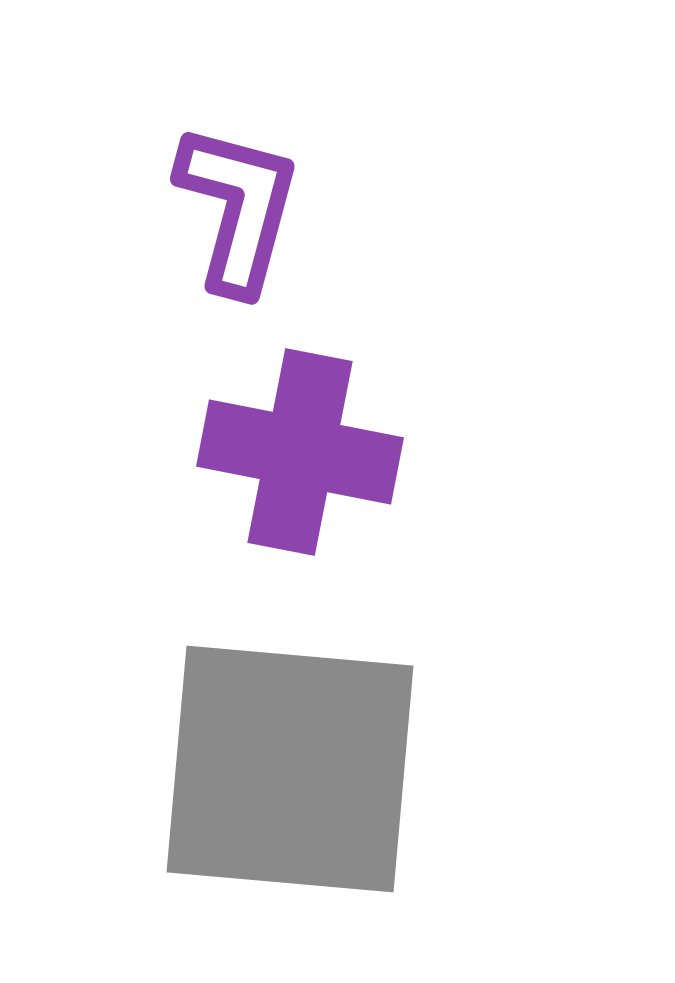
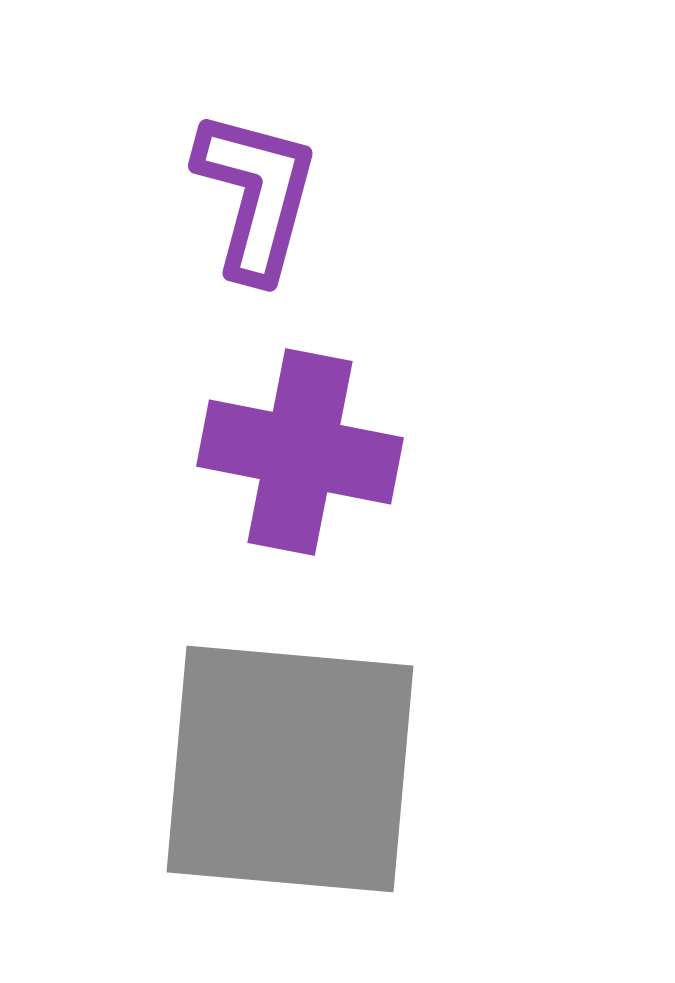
purple L-shape: moved 18 px right, 13 px up
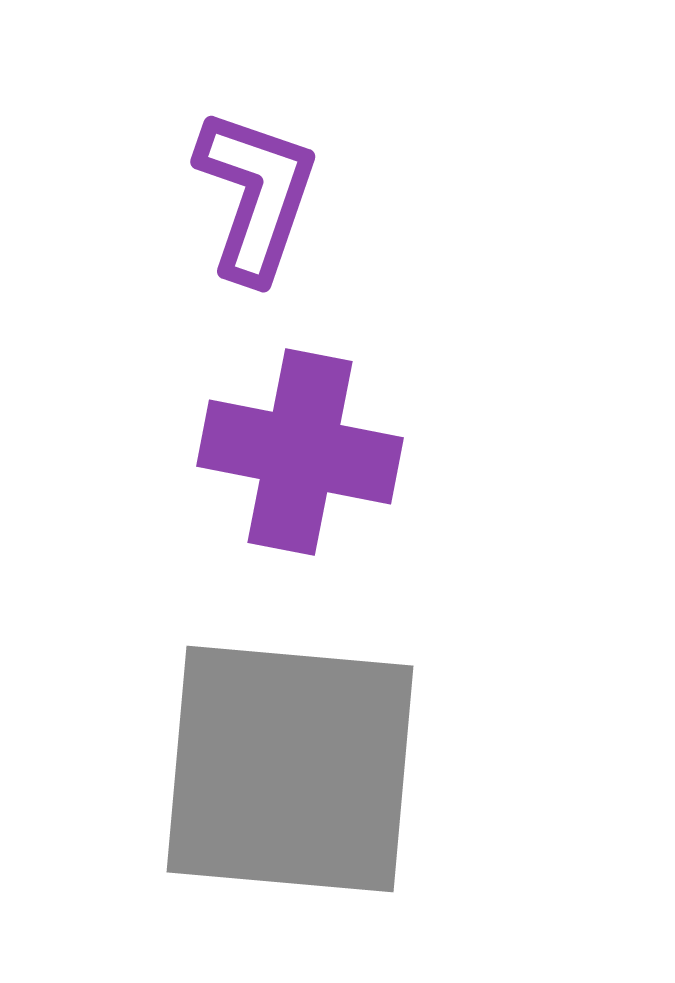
purple L-shape: rotated 4 degrees clockwise
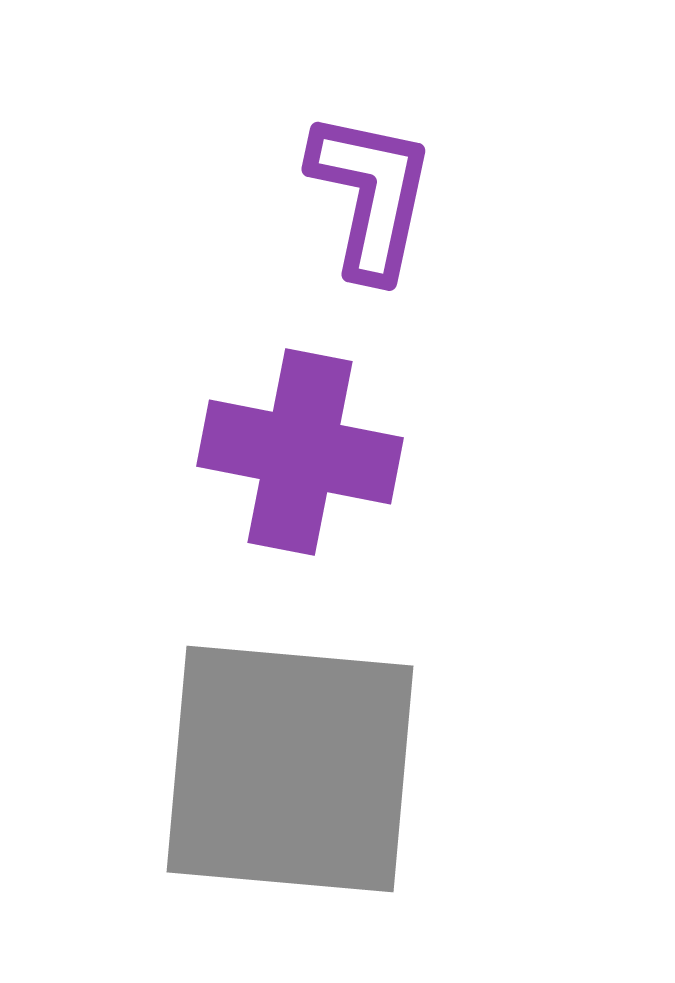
purple L-shape: moved 115 px right; rotated 7 degrees counterclockwise
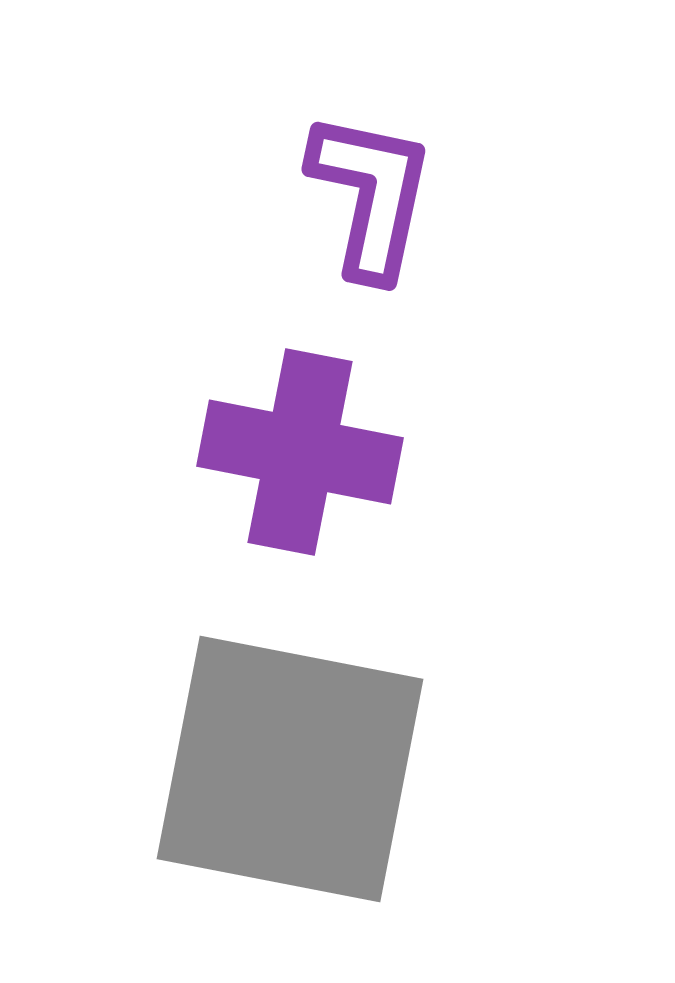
gray square: rotated 6 degrees clockwise
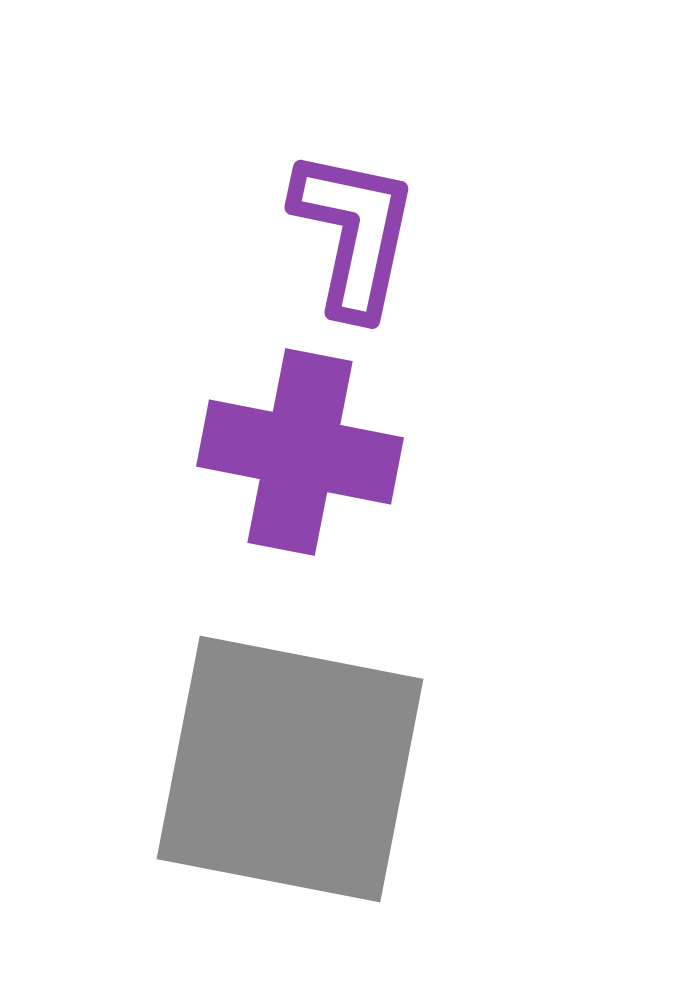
purple L-shape: moved 17 px left, 38 px down
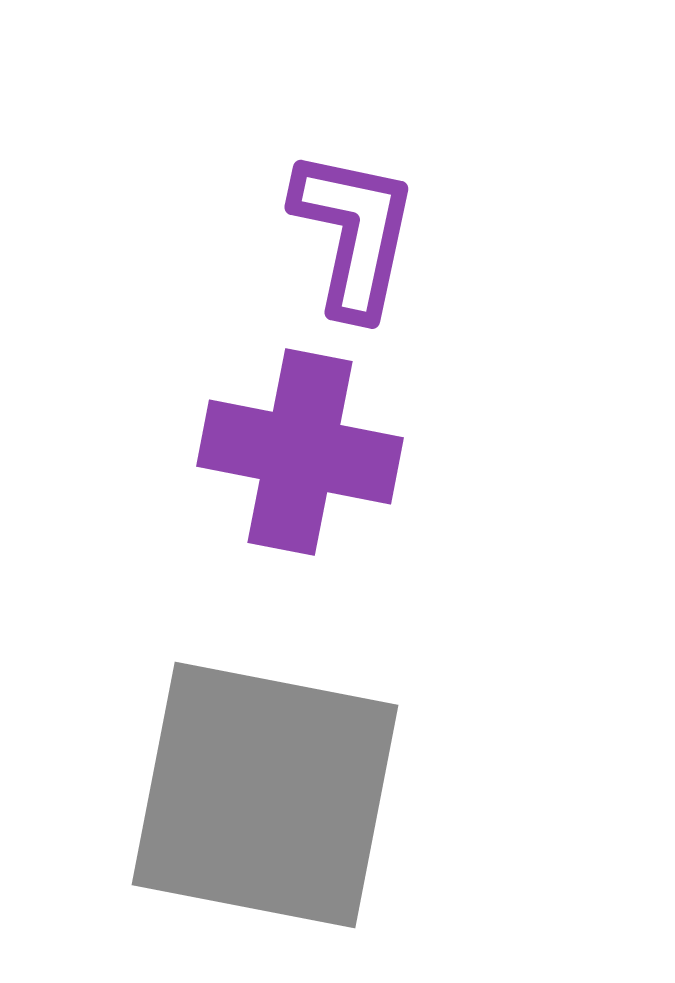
gray square: moved 25 px left, 26 px down
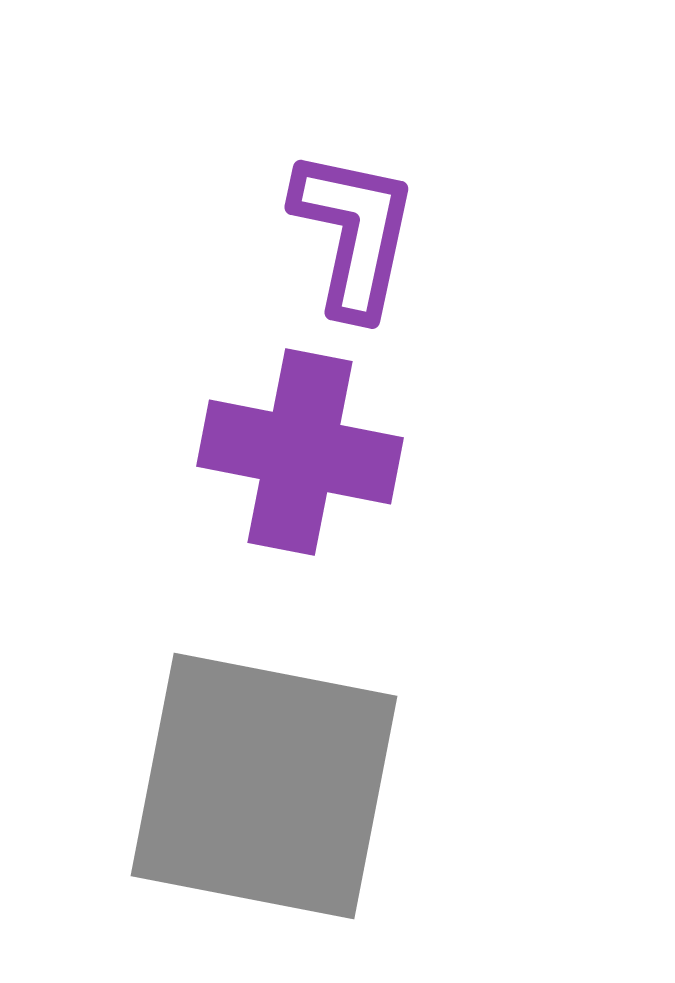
gray square: moved 1 px left, 9 px up
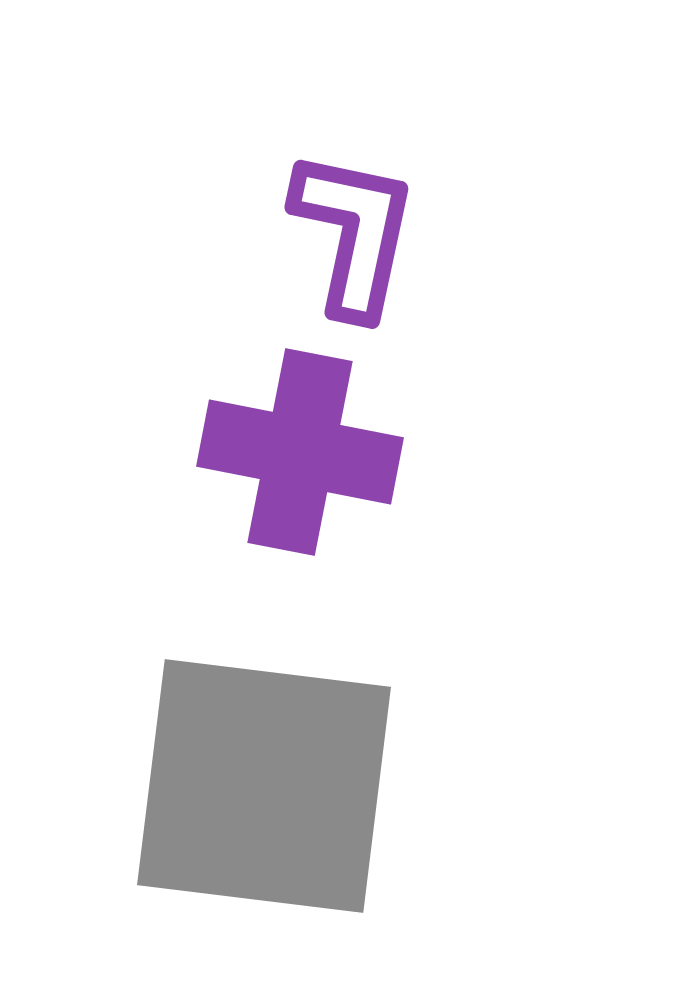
gray square: rotated 4 degrees counterclockwise
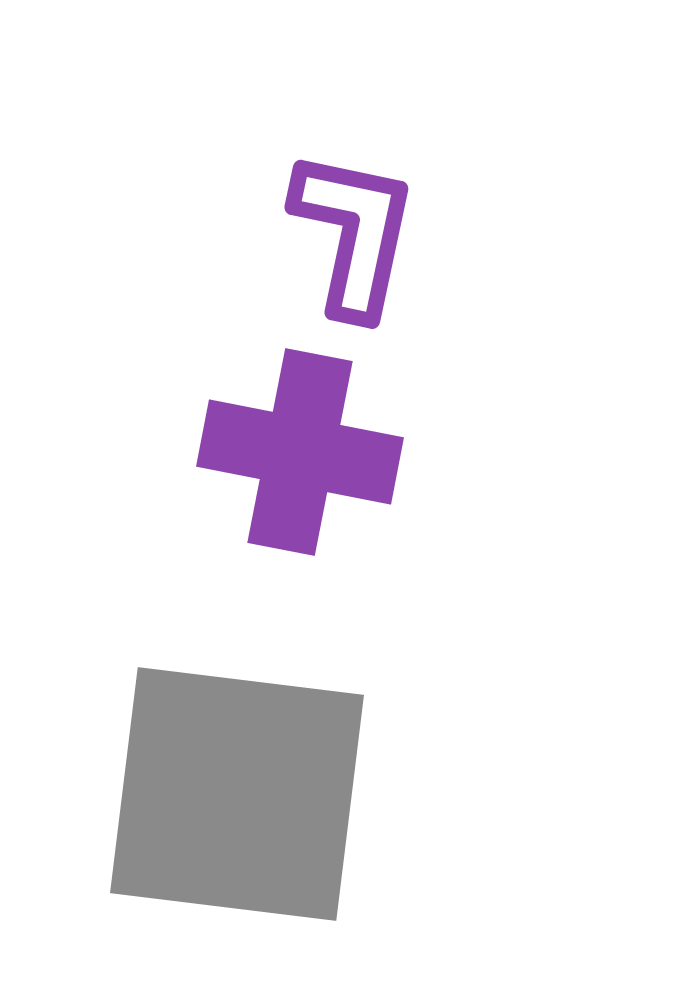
gray square: moved 27 px left, 8 px down
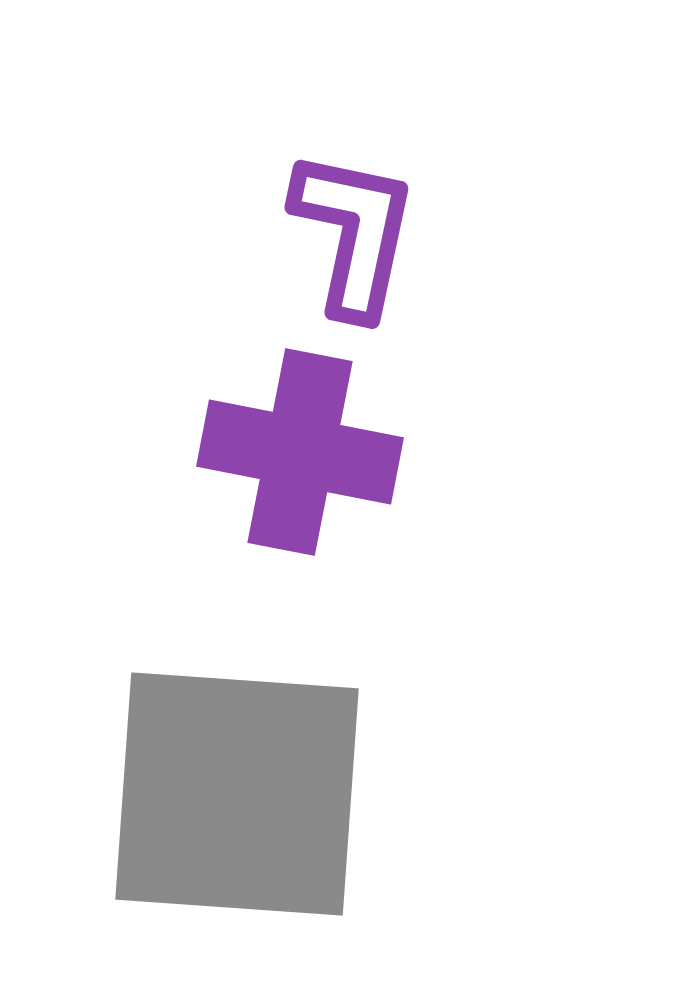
gray square: rotated 3 degrees counterclockwise
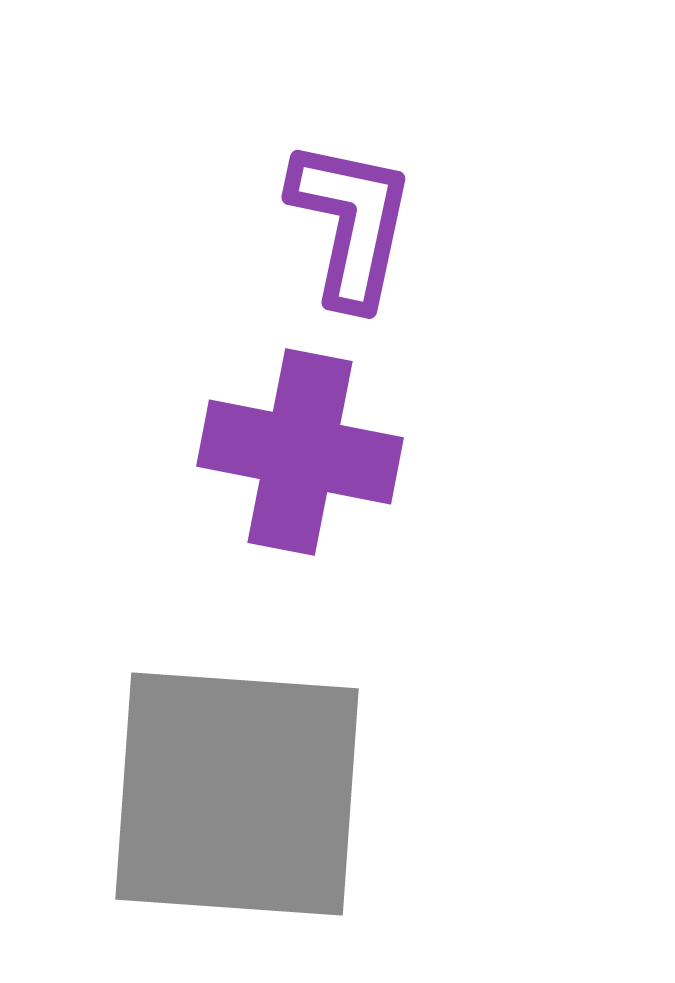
purple L-shape: moved 3 px left, 10 px up
